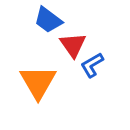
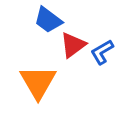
red triangle: rotated 28 degrees clockwise
blue L-shape: moved 10 px right, 13 px up
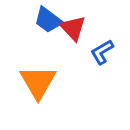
red triangle: moved 17 px up; rotated 36 degrees counterclockwise
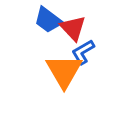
blue L-shape: moved 19 px left
orange triangle: moved 26 px right, 11 px up
